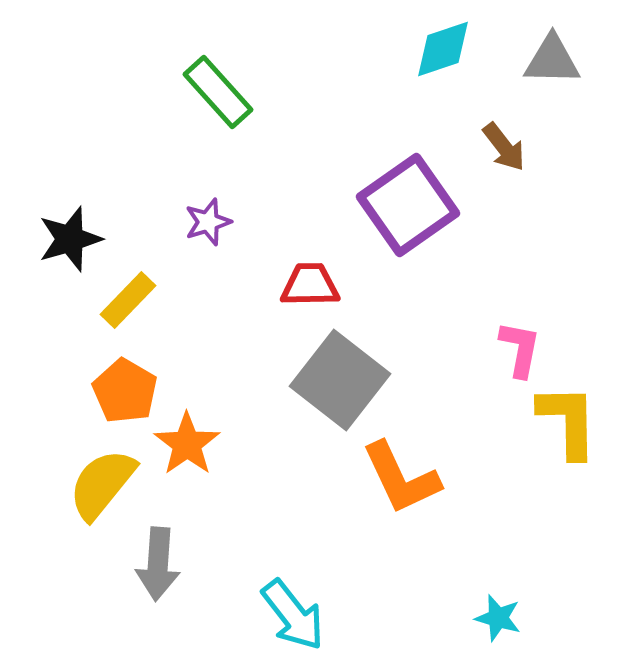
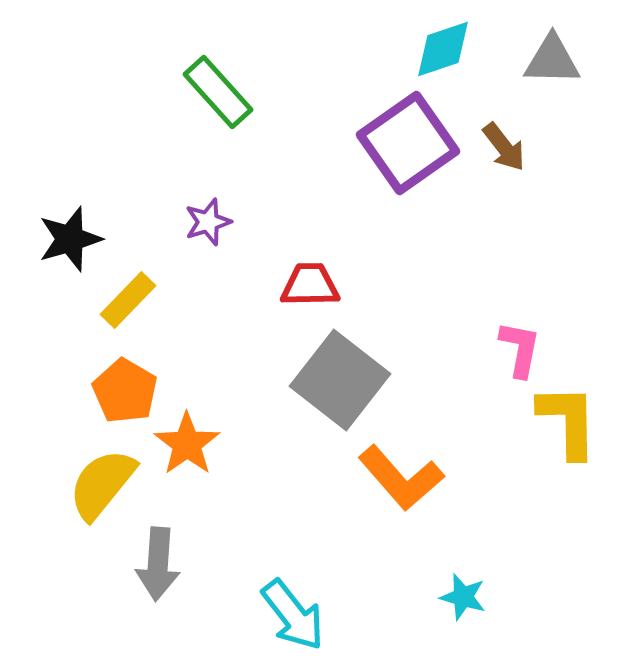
purple square: moved 62 px up
orange L-shape: rotated 16 degrees counterclockwise
cyan star: moved 35 px left, 21 px up
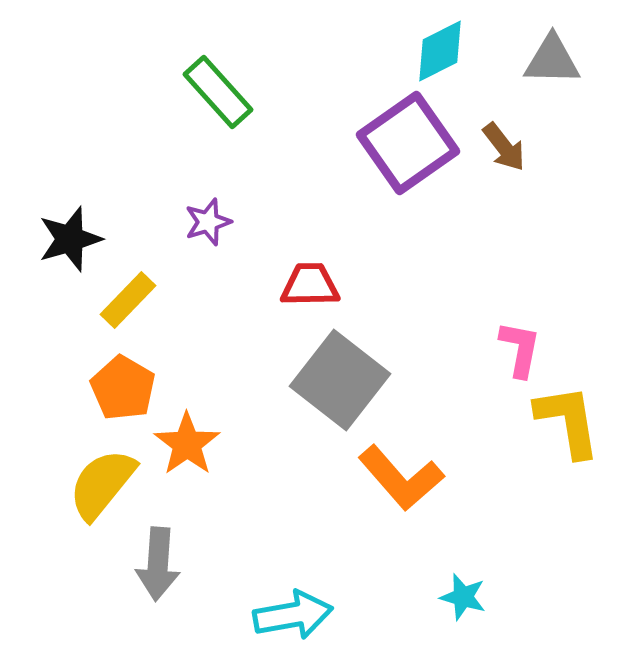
cyan diamond: moved 3 px left, 2 px down; rotated 8 degrees counterclockwise
orange pentagon: moved 2 px left, 3 px up
yellow L-shape: rotated 8 degrees counterclockwise
cyan arrow: rotated 62 degrees counterclockwise
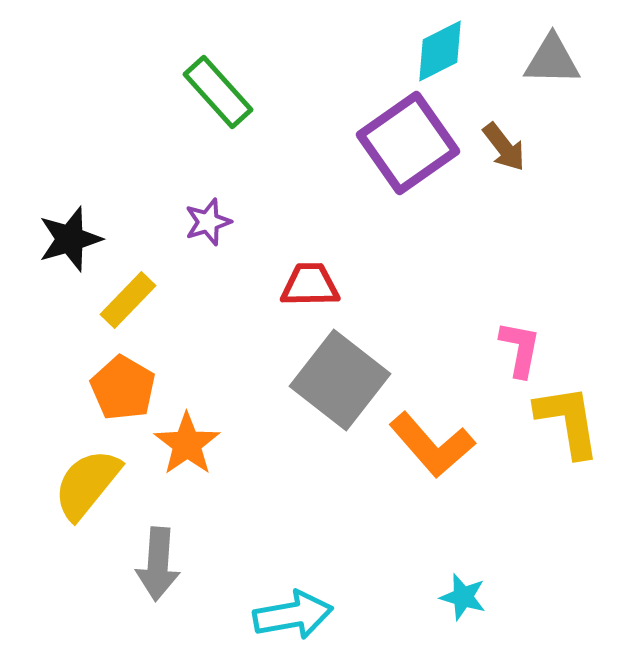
orange L-shape: moved 31 px right, 33 px up
yellow semicircle: moved 15 px left
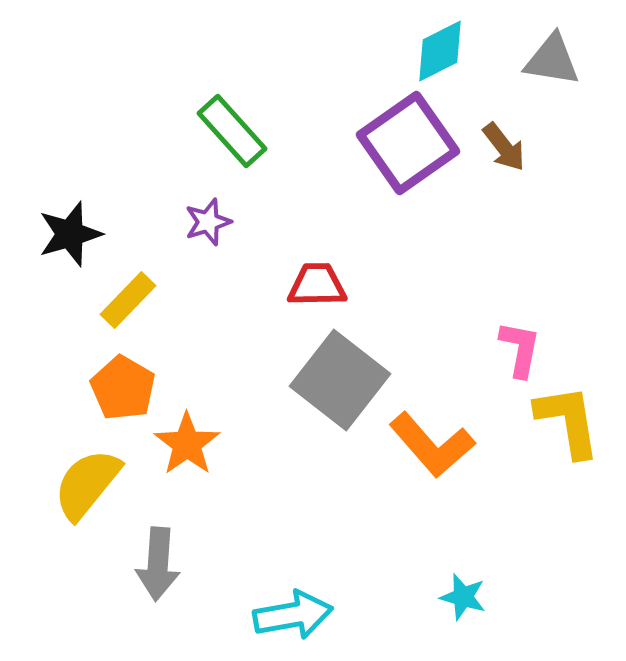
gray triangle: rotated 8 degrees clockwise
green rectangle: moved 14 px right, 39 px down
black star: moved 5 px up
red trapezoid: moved 7 px right
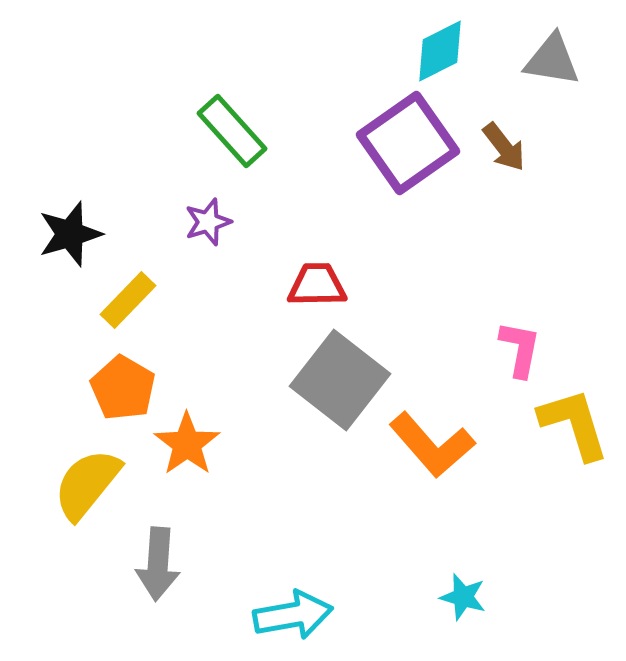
yellow L-shape: moved 6 px right, 3 px down; rotated 8 degrees counterclockwise
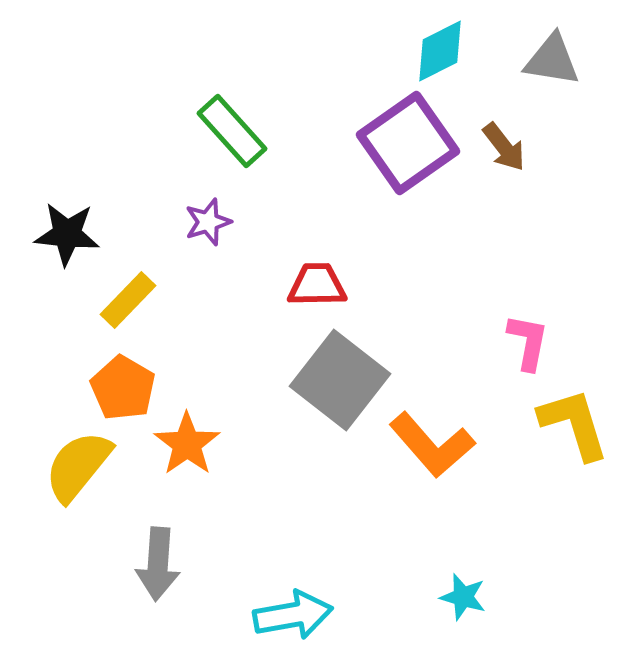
black star: moved 3 px left; rotated 22 degrees clockwise
pink L-shape: moved 8 px right, 7 px up
yellow semicircle: moved 9 px left, 18 px up
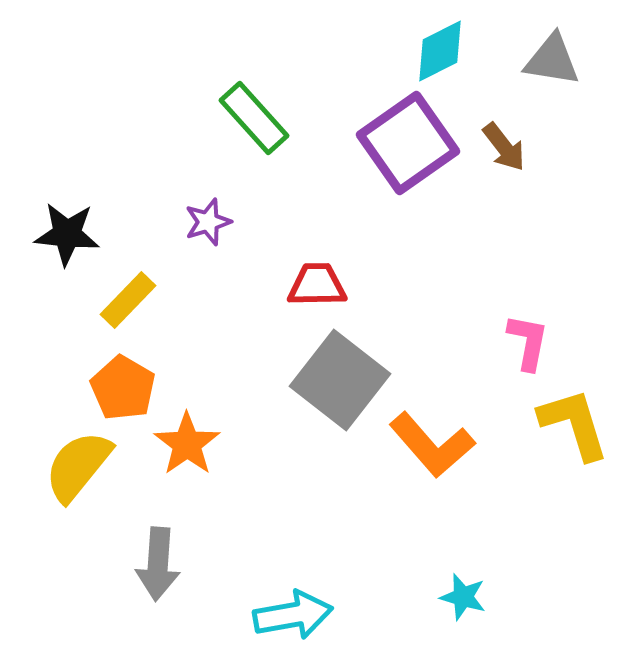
green rectangle: moved 22 px right, 13 px up
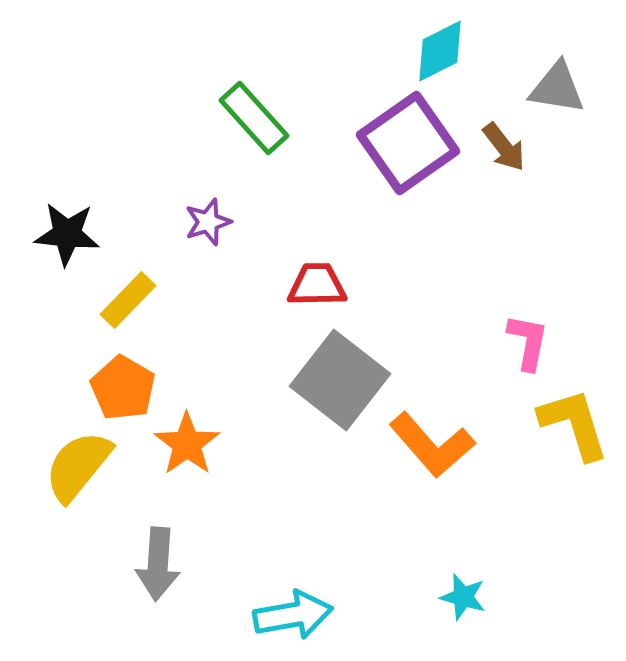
gray triangle: moved 5 px right, 28 px down
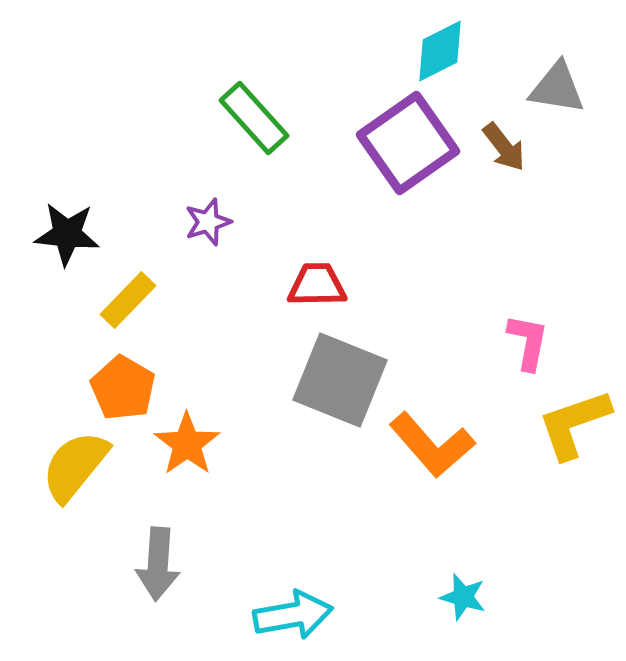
gray square: rotated 16 degrees counterclockwise
yellow L-shape: rotated 92 degrees counterclockwise
yellow semicircle: moved 3 px left
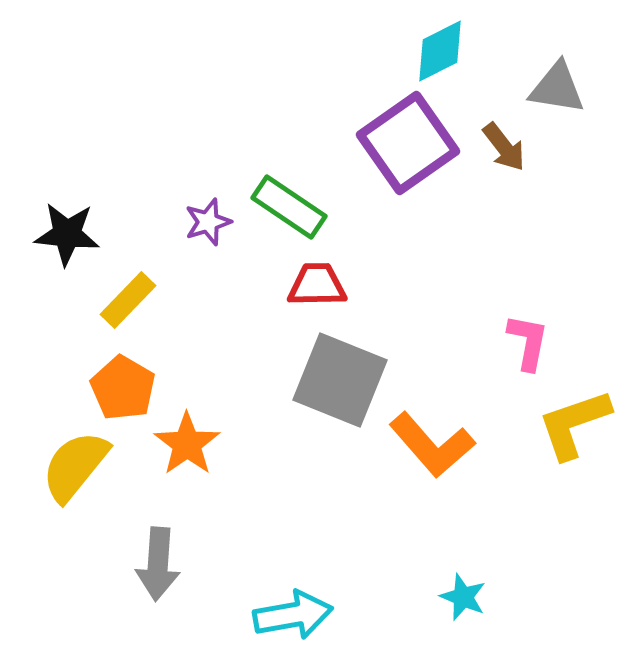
green rectangle: moved 35 px right, 89 px down; rotated 14 degrees counterclockwise
cyan star: rotated 6 degrees clockwise
